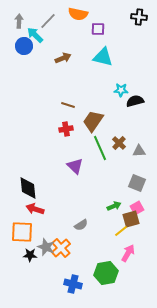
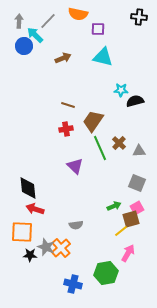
gray semicircle: moved 5 px left; rotated 24 degrees clockwise
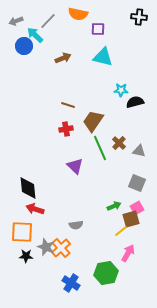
gray arrow: moved 3 px left; rotated 112 degrees counterclockwise
black semicircle: moved 1 px down
gray triangle: rotated 16 degrees clockwise
black star: moved 4 px left, 1 px down
blue cross: moved 2 px left, 1 px up; rotated 18 degrees clockwise
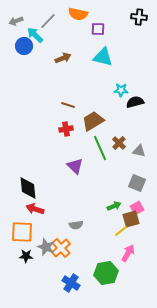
brown trapezoid: rotated 25 degrees clockwise
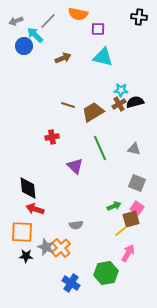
brown trapezoid: moved 9 px up
red cross: moved 14 px left, 8 px down
brown cross: moved 39 px up; rotated 16 degrees clockwise
gray triangle: moved 5 px left, 2 px up
pink square: rotated 24 degrees counterclockwise
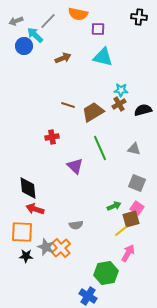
black semicircle: moved 8 px right, 8 px down
blue cross: moved 17 px right, 13 px down
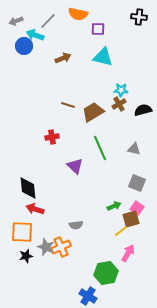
cyan arrow: rotated 24 degrees counterclockwise
orange cross: moved 1 px up; rotated 18 degrees clockwise
black star: rotated 16 degrees counterclockwise
